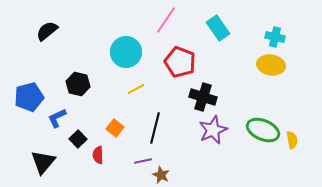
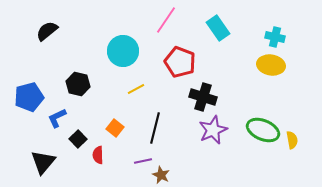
cyan circle: moved 3 px left, 1 px up
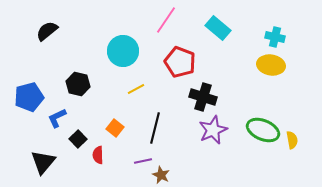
cyan rectangle: rotated 15 degrees counterclockwise
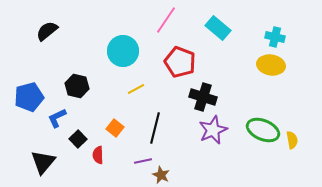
black hexagon: moved 1 px left, 2 px down
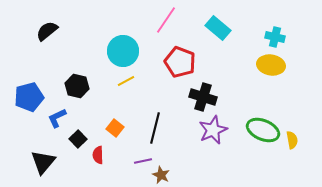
yellow line: moved 10 px left, 8 px up
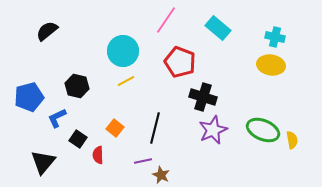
black square: rotated 12 degrees counterclockwise
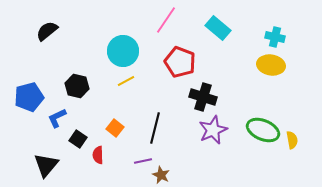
black triangle: moved 3 px right, 3 px down
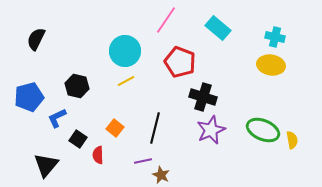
black semicircle: moved 11 px left, 8 px down; rotated 25 degrees counterclockwise
cyan circle: moved 2 px right
purple star: moved 2 px left
